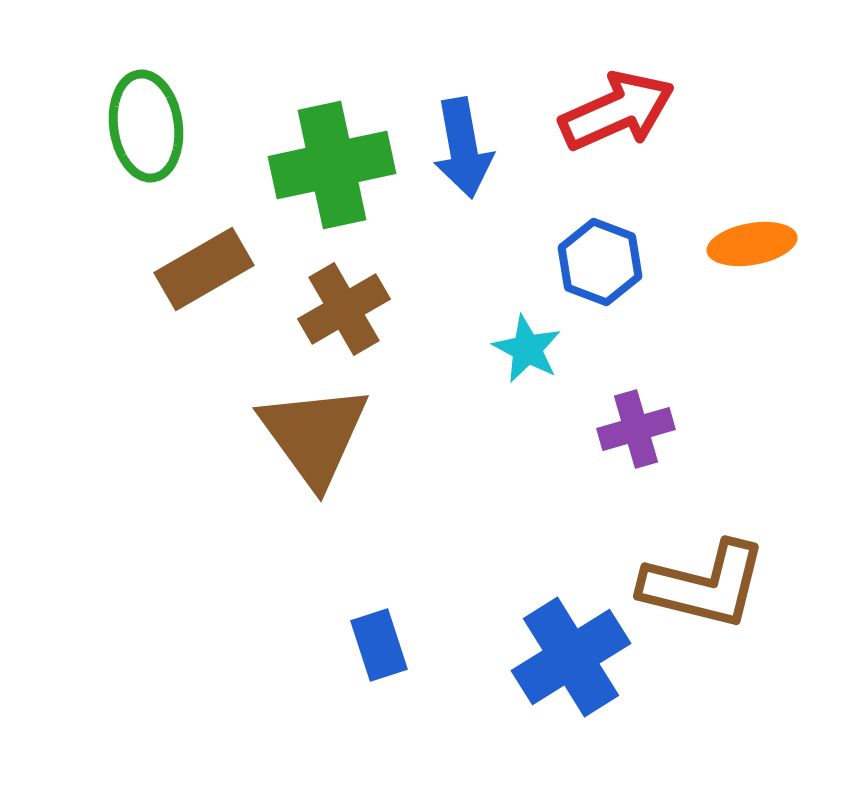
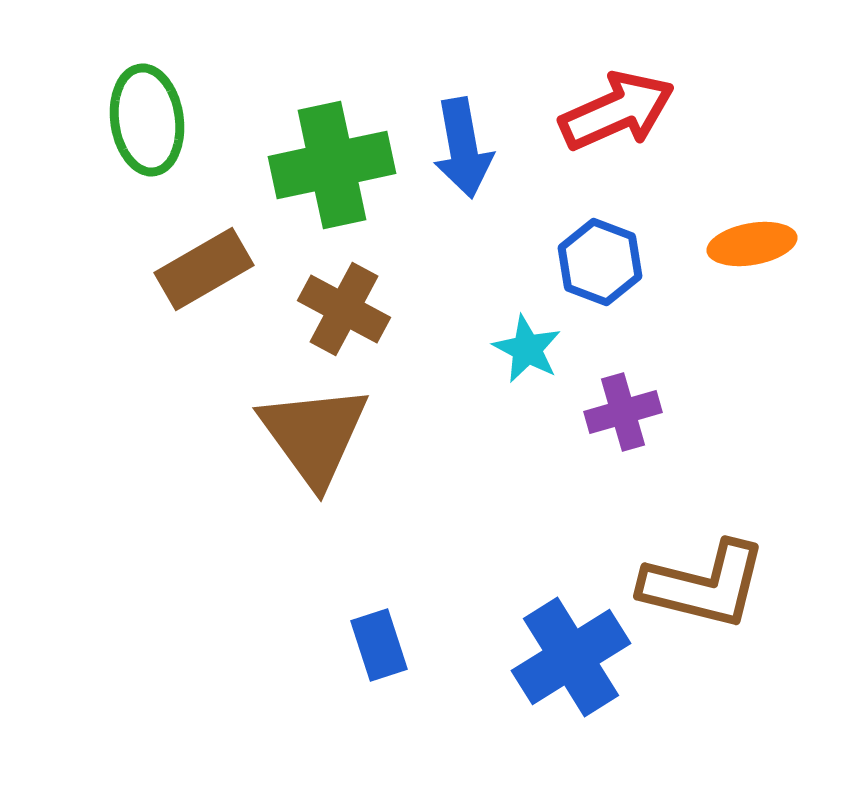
green ellipse: moved 1 px right, 6 px up
brown cross: rotated 32 degrees counterclockwise
purple cross: moved 13 px left, 17 px up
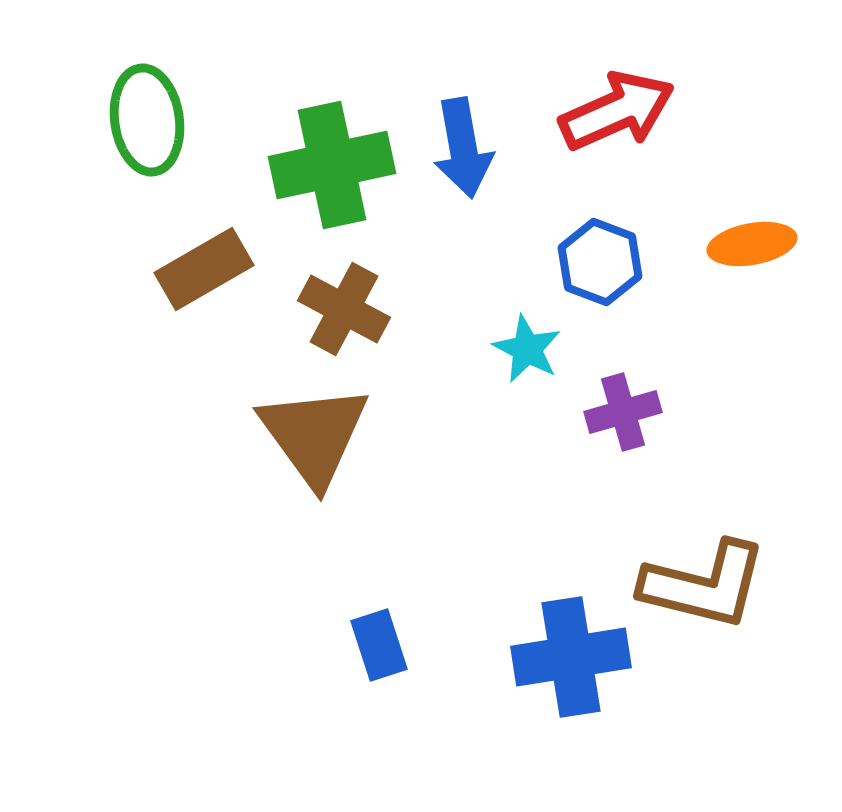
blue cross: rotated 23 degrees clockwise
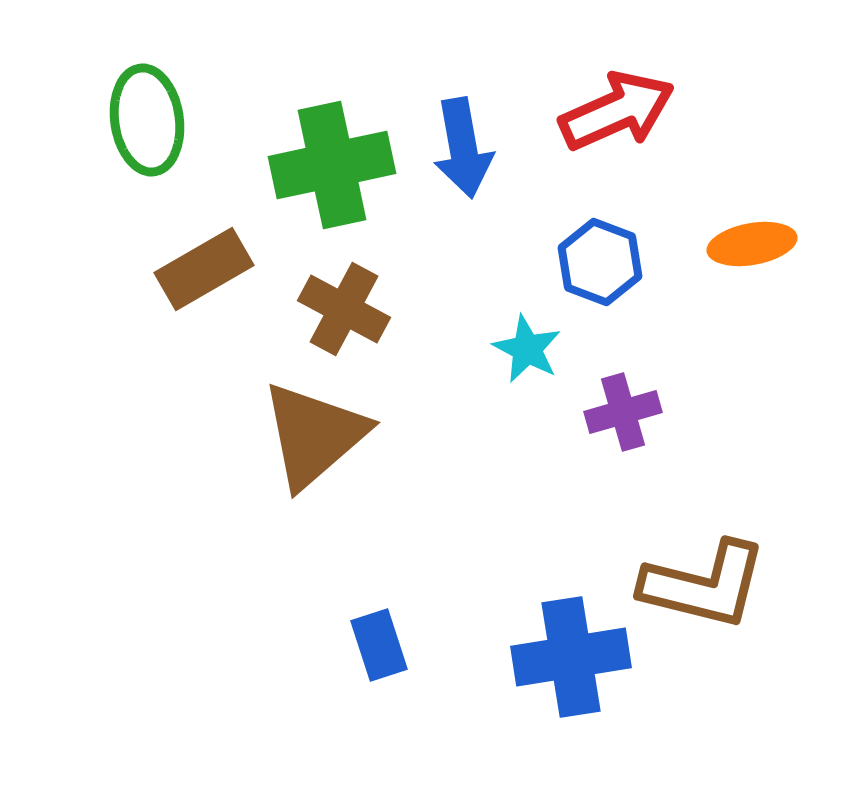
brown triangle: rotated 25 degrees clockwise
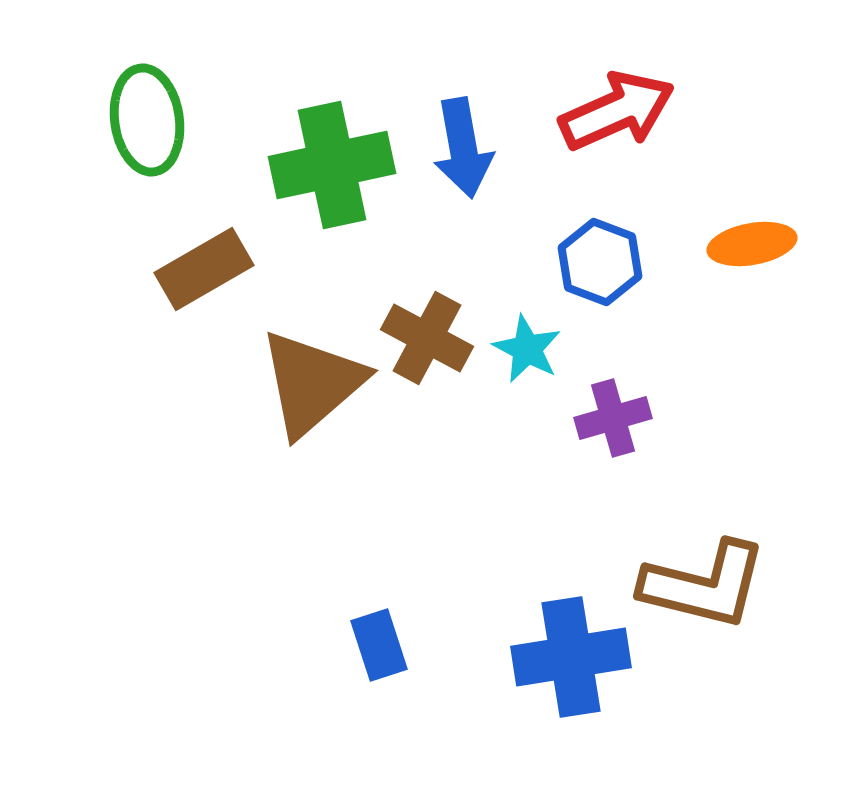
brown cross: moved 83 px right, 29 px down
purple cross: moved 10 px left, 6 px down
brown triangle: moved 2 px left, 52 px up
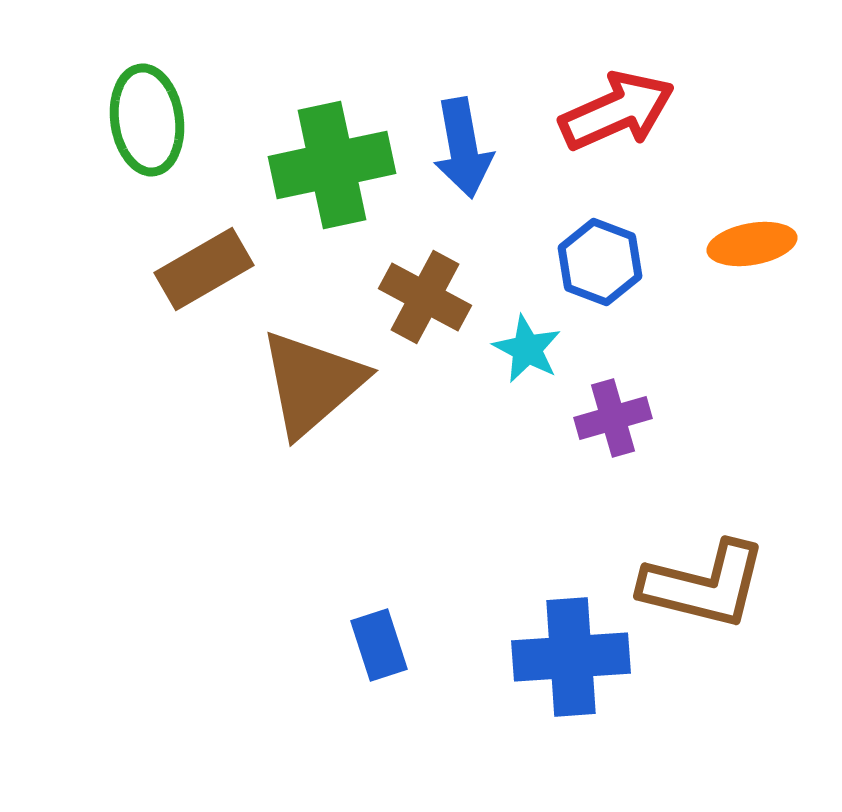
brown cross: moved 2 px left, 41 px up
blue cross: rotated 5 degrees clockwise
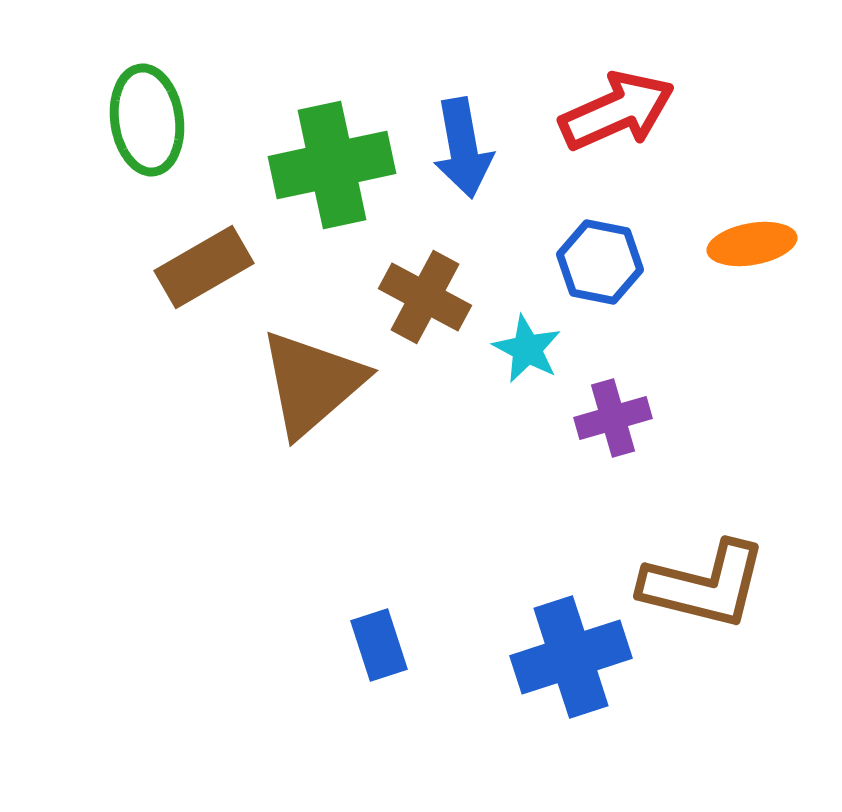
blue hexagon: rotated 10 degrees counterclockwise
brown rectangle: moved 2 px up
blue cross: rotated 14 degrees counterclockwise
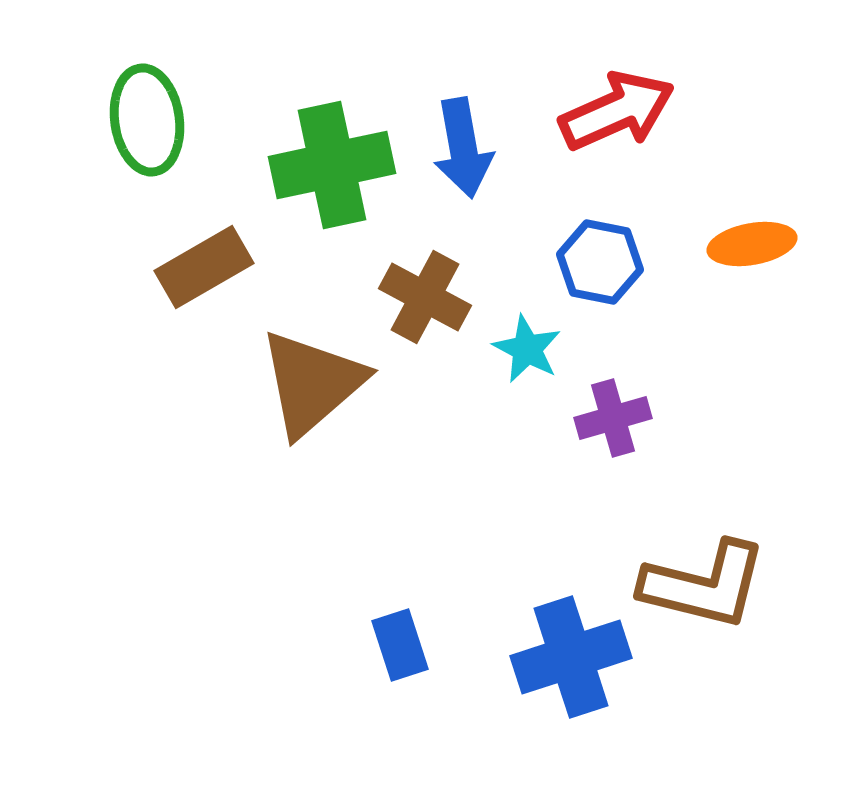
blue rectangle: moved 21 px right
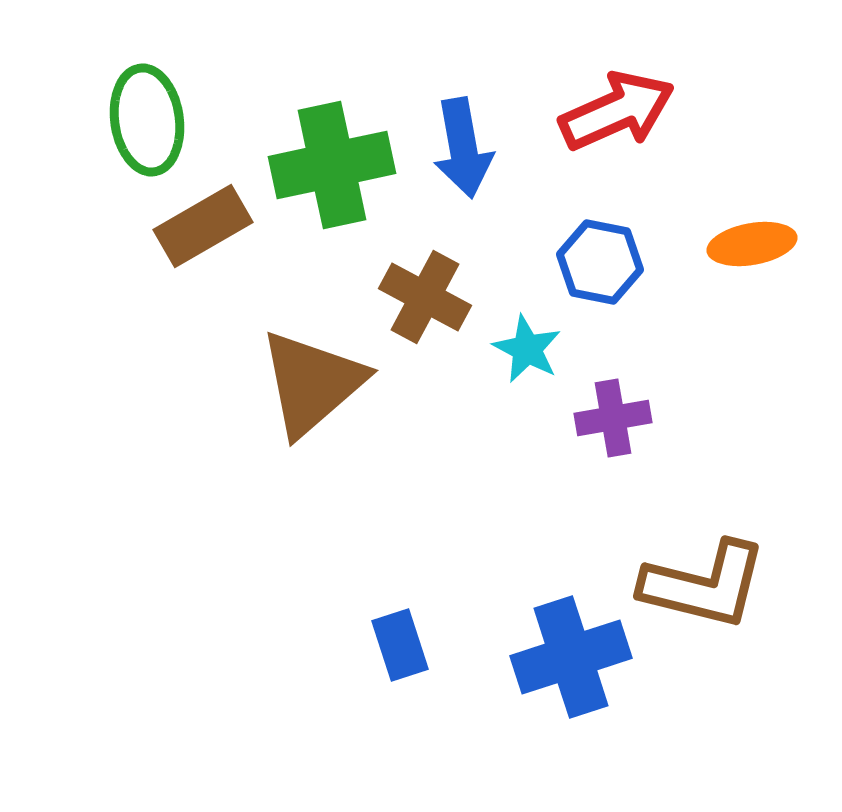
brown rectangle: moved 1 px left, 41 px up
purple cross: rotated 6 degrees clockwise
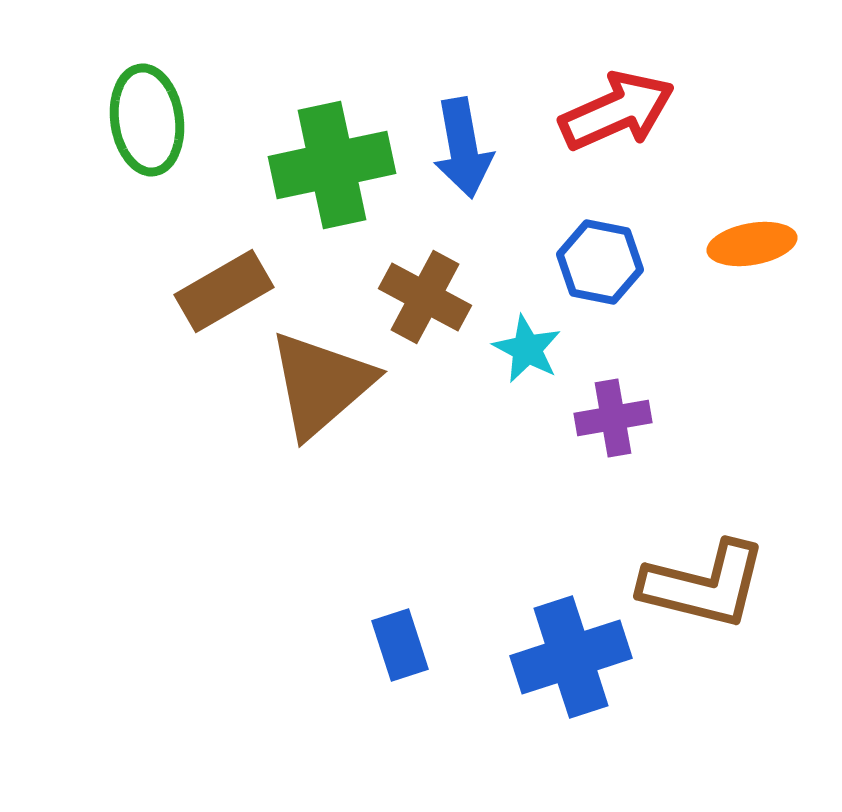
brown rectangle: moved 21 px right, 65 px down
brown triangle: moved 9 px right, 1 px down
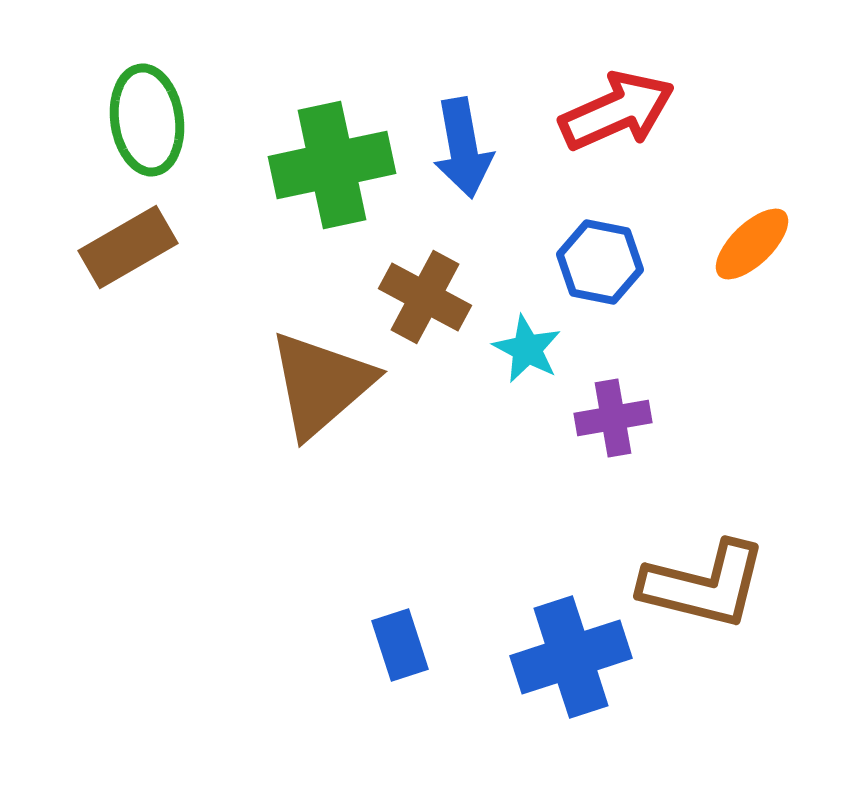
orange ellipse: rotated 34 degrees counterclockwise
brown rectangle: moved 96 px left, 44 px up
